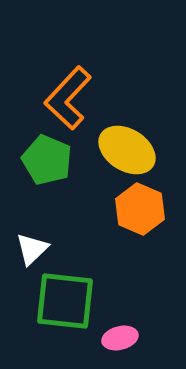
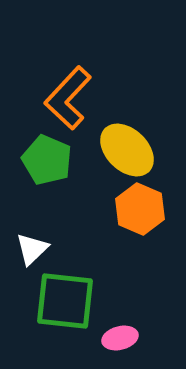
yellow ellipse: rotated 12 degrees clockwise
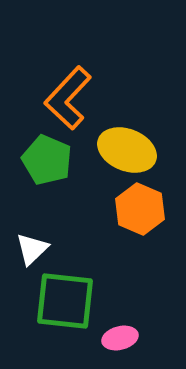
yellow ellipse: rotated 22 degrees counterclockwise
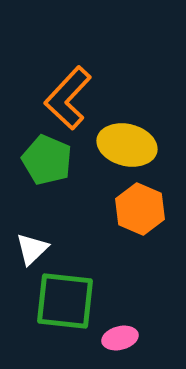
yellow ellipse: moved 5 px up; rotated 8 degrees counterclockwise
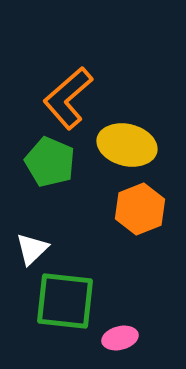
orange L-shape: rotated 6 degrees clockwise
green pentagon: moved 3 px right, 2 px down
orange hexagon: rotated 15 degrees clockwise
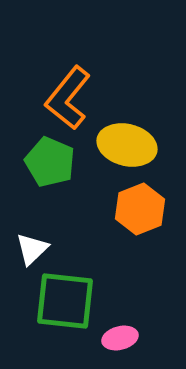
orange L-shape: rotated 10 degrees counterclockwise
